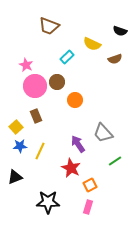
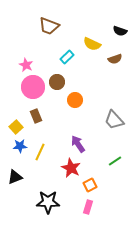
pink circle: moved 2 px left, 1 px down
gray trapezoid: moved 11 px right, 13 px up
yellow line: moved 1 px down
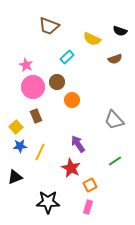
yellow semicircle: moved 5 px up
orange circle: moved 3 px left
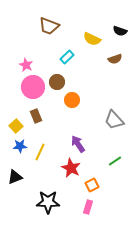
yellow square: moved 1 px up
orange square: moved 2 px right
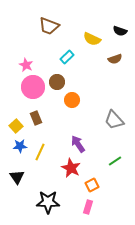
brown rectangle: moved 2 px down
black triangle: moved 2 px right; rotated 42 degrees counterclockwise
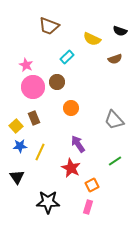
orange circle: moved 1 px left, 8 px down
brown rectangle: moved 2 px left
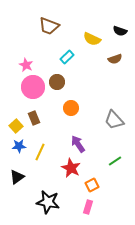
blue star: moved 1 px left
black triangle: rotated 28 degrees clockwise
black star: rotated 10 degrees clockwise
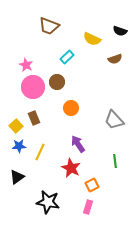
green line: rotated 64 degrees counterclockwise
